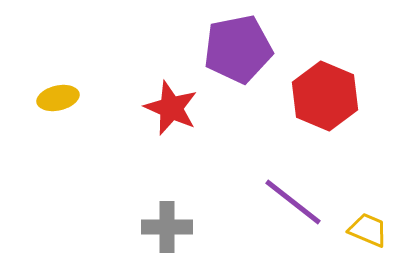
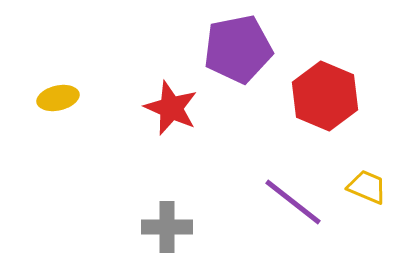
yellow trapezoid: moved 1 px left, 43 px up
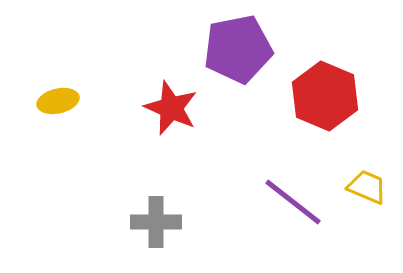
yellow ellipse: moved 3 px down
gray cross: moved 11 px left, 5 px up
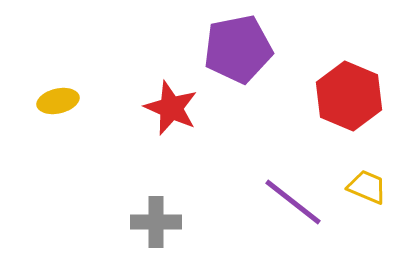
red hexagon: moved 24 px right
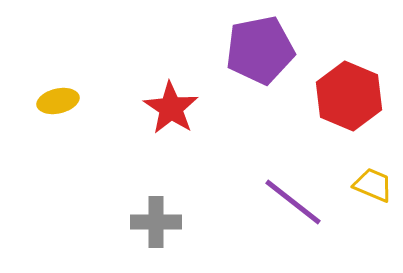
purple pentagon: moved 22 px right, 1 px down
red star: rotated 10 degrees clockwise
yellow trapezoid: moved 6 px right, 2 px up
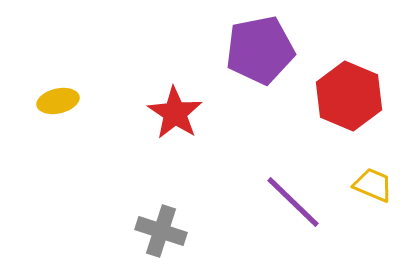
red star: moved 4 px right, 5 px down
purple line: rotated 6 degrees clockwise
gray cross: moved 5 px right, 9 px down; rotated 18 degrees clockwise
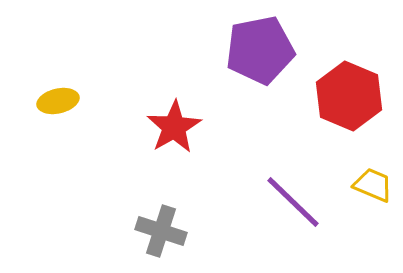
red star: moved 1 px left, 14 px down; rotated 8 degrees clockwise
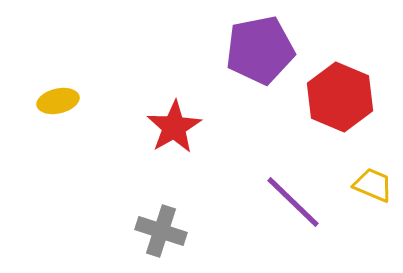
red hexagon: moved 9 px left, 1 px down
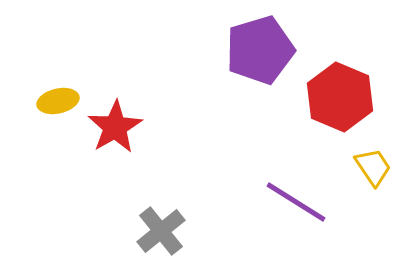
purple pentagon: rotated 6 degrees counterclockwise
red star: moved 59 px left
yellow trapezoid: moved 18 px up; rotated 33 degrees clockwise
purple line: moved 3 px right; rotated 12 degrees counterclockwise
gray cross: rotated 33 degrees clockwise
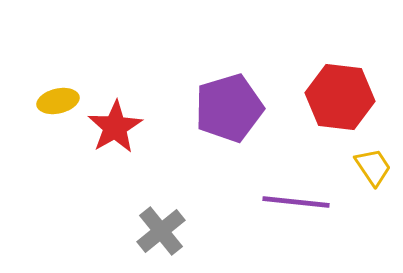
purple pentagon: moved 31 px left, 58 px down
red hexagon: rotated 16 degrees counterclockwise
purple line: rotated 26 degrees counterclockwise
